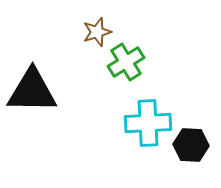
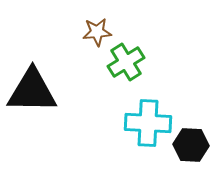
brown star: rotated 12 degrees clockwise
cyan cross: rotated 6 degrees clockwise
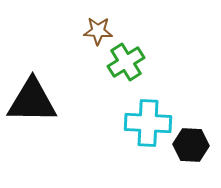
brown star: moved 1 px right, 1 px up; rotated 8 degrees clockwise
black triangle: moved 10 px down
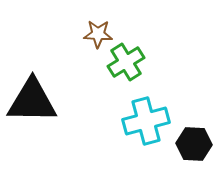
brown star: moved 3 px down
cyan cross: moved 2 px left, 2 px up; rotated 18 degrees counterclockwise
black hexagon: moved 3 px right, 1 px up
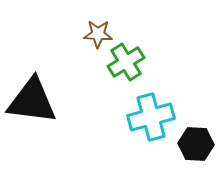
black triangle: rotated 6 degrees clockwise
cyan cross: moved 5 px right, 4 px up
black hexagon: moved 2 px right
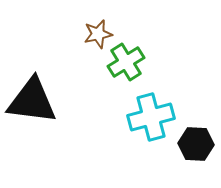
brown star: rotated 16 degrees counterclockwise
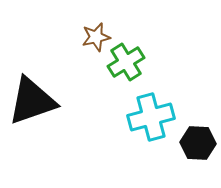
brown star: moved 2 px left, 3 px down
black triangle: rotated 26 degrees counterclockwise
black hexagon: moved 2 px right, 1 px up
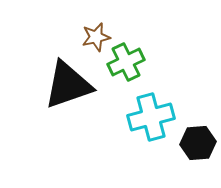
green cross: rotated 6 degrees clockwise
black triangle: moved 36 px right, 16 px up
black hexagon: rotated 8 degrees counterclockwise
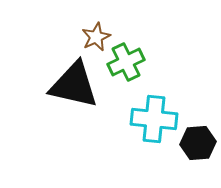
brown star: rotated 12 degrees counterclockwise
black triangle: moved 6 px right; rotated 32 degrees clockwise
cyan cross: moved 3 px right, 2 px down; rotated 21 degrees clockwise
